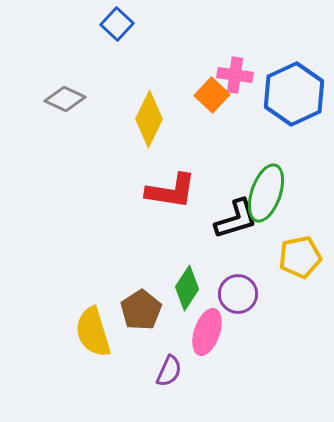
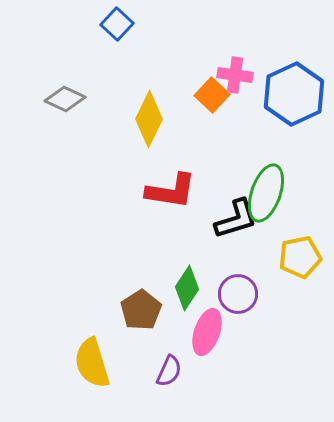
yellow semicircle: moved 1 px left, 31 px down
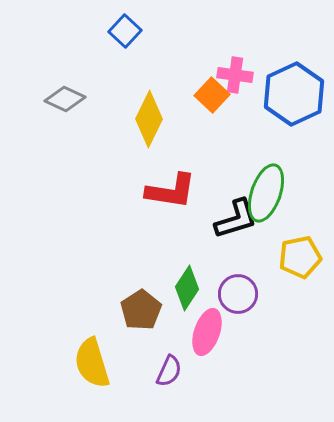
blue square: moved 8 px right, 7 px down
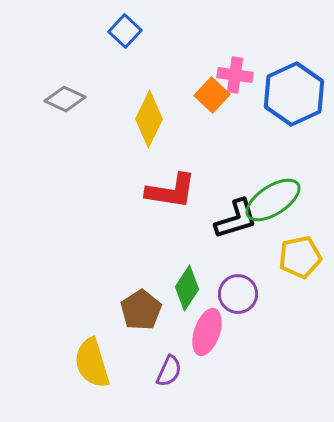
green ellipse: moved 7 px right, 7 px down; rotated 38 degrees clockwise
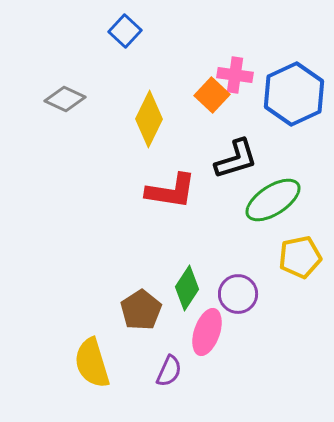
black L-shape: moved 60 px up
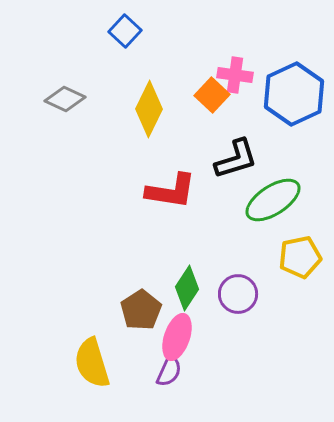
yellow diamond: moved 10 px up
pink ellipse: moved 30 px left, 5 px down
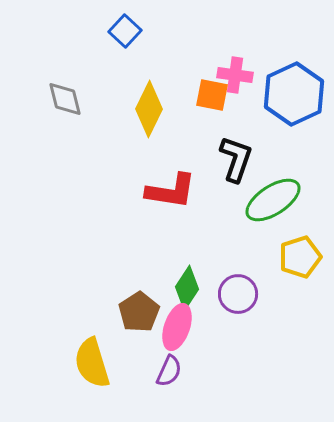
orange square: rotated 32 degrees counterclockwise
gray diamond: rotated 51 degrees clockwise
black L-shape: rotated 54 degrees counterclockwise
yellow pentagon: rotated 6 degrees counterclockwise
brown pentagon: moved 2 px left, 2 px down
pink ellipse: moved 10 px up
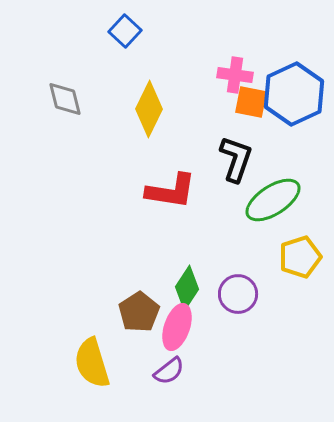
orange square: moved 39 px right, 7 px down
purple semicircle: rotated 28 degrees clockwise
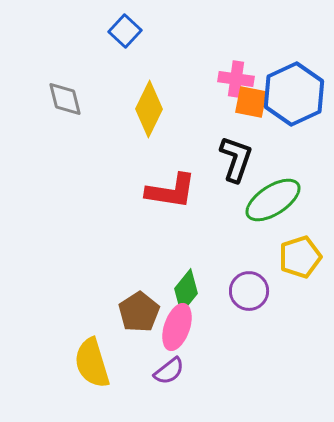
pink cross: moved 1 px right, 4 px down
green diamond: moved 1 px left, 3 px down; rotated 6 degrees clockwise
purple circle: moved 11 px right, 3 px up
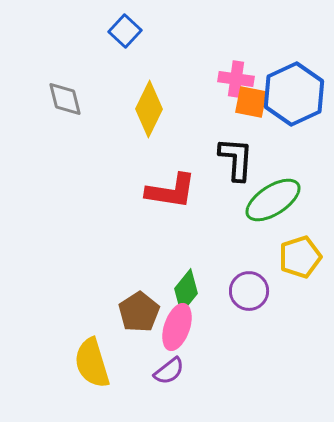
black L-shape: rotated 15 degrees counterclockwise
